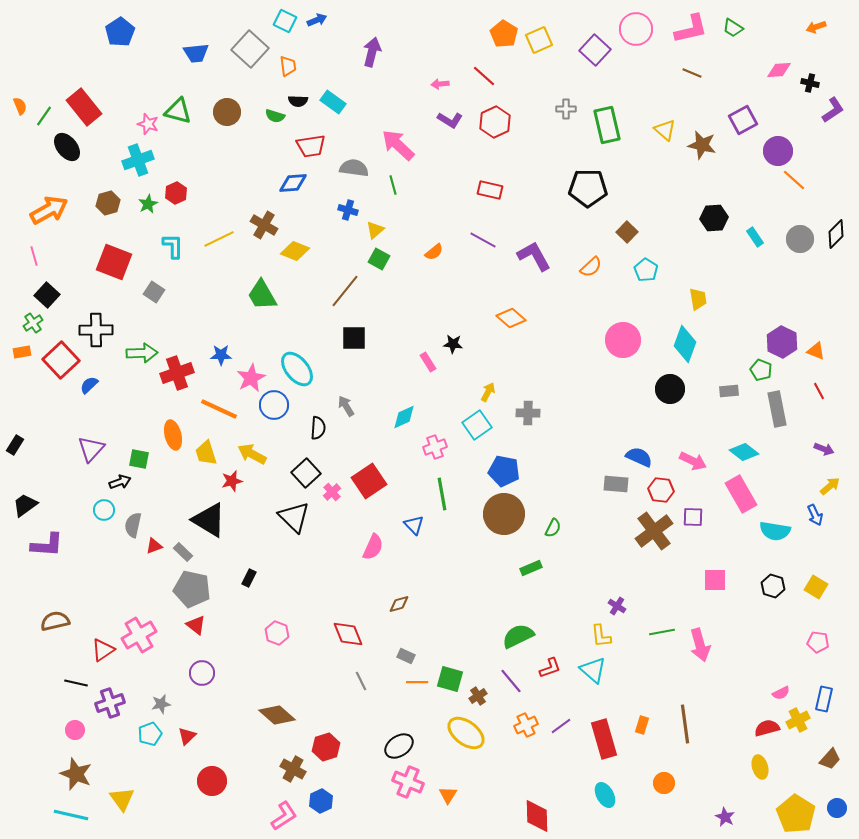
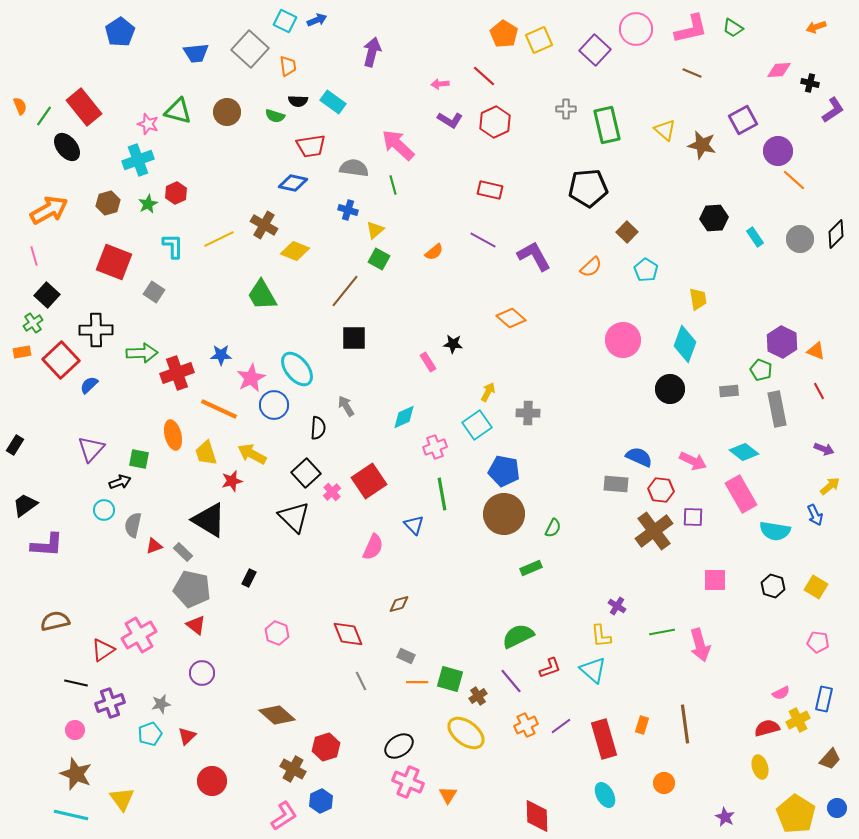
blue diamond at (293, 183): rotated 16 degrees clockwise
black pentagon at (588, 188): rotated 6 degrees counterclockwise
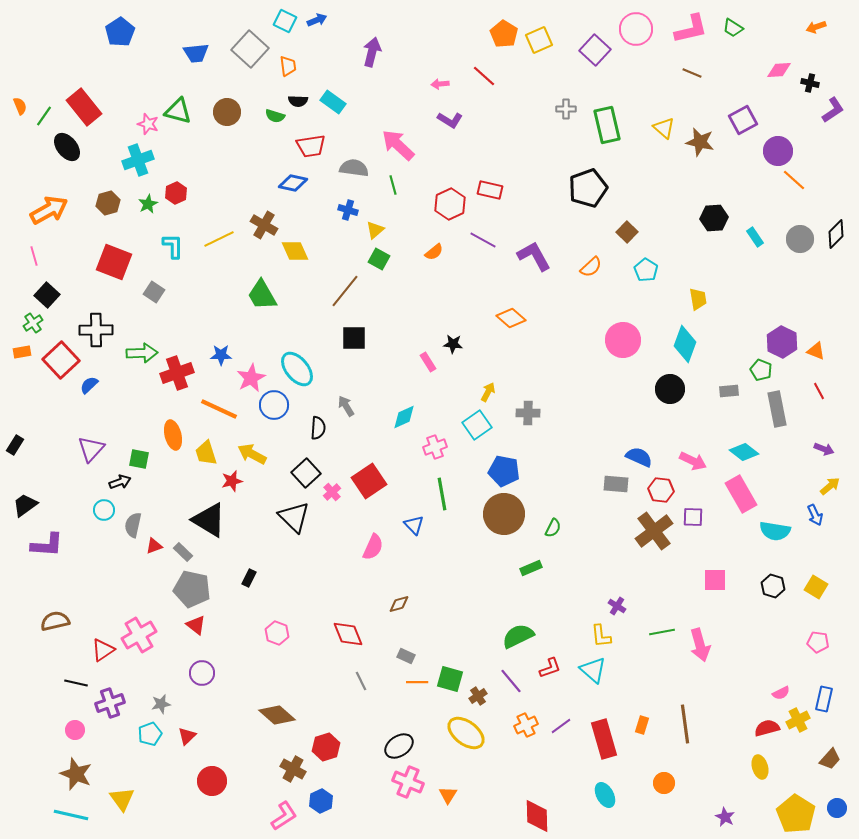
red hexagon at (495, 122): moved 45 px left, 82 px down
yellow triangle at (665, 130): moved 1 px left, 2 px up
brown star at (702, 145): moved 2 px left, 3 px up
black pentagon at (588, 188): rotated 15 degrees counterclockwise
yellow diamond at (295, 251): rotated 44 degrees clockwise
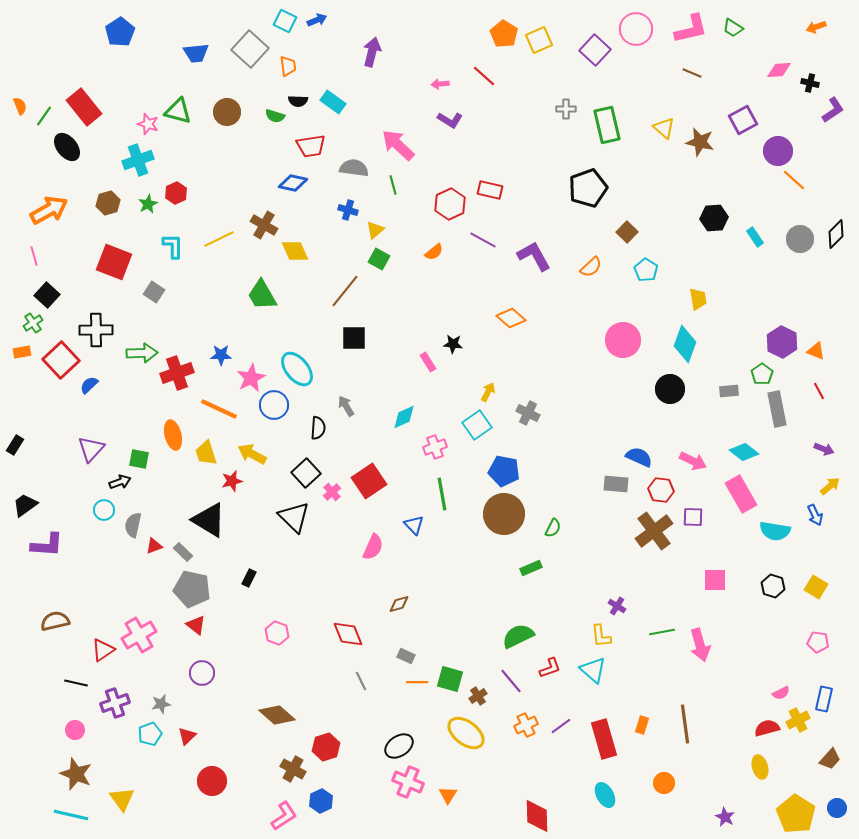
green pentagon at (761, 370): moved 1 px right, 4 px down; rotated 15 degrees clockwise
gray cross at (528, 413): rotated 25 degrees clockwise
purple cross at (110, 703): moved 5 px right
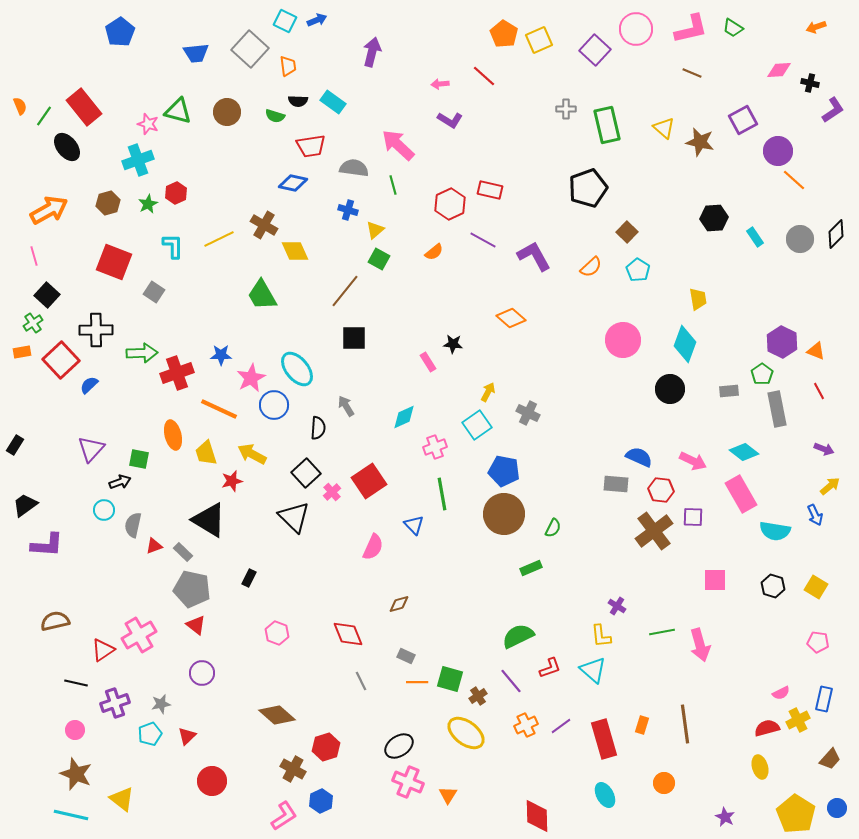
cyan pentagon at (646, 270): moved 8 px left
yellow triangle at (122, 799): rotated 16 degrees counterclockwise
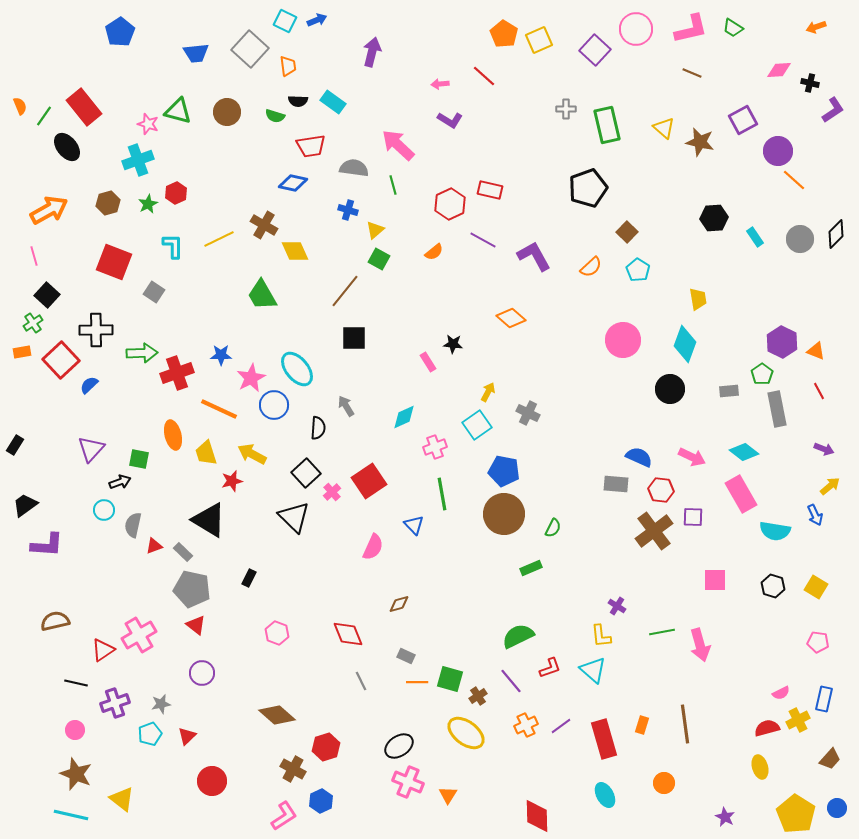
pink arrow at (693, 461): moved 1 px left, 4 px up
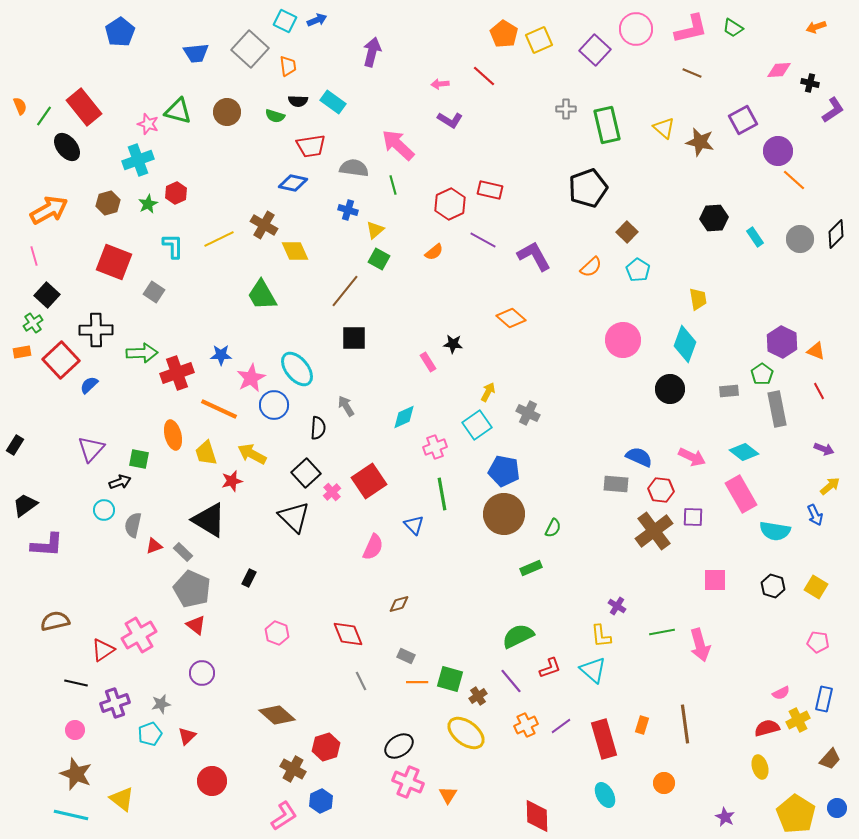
gray pentagon at (192, 589): rotated 12 degrees clockwise
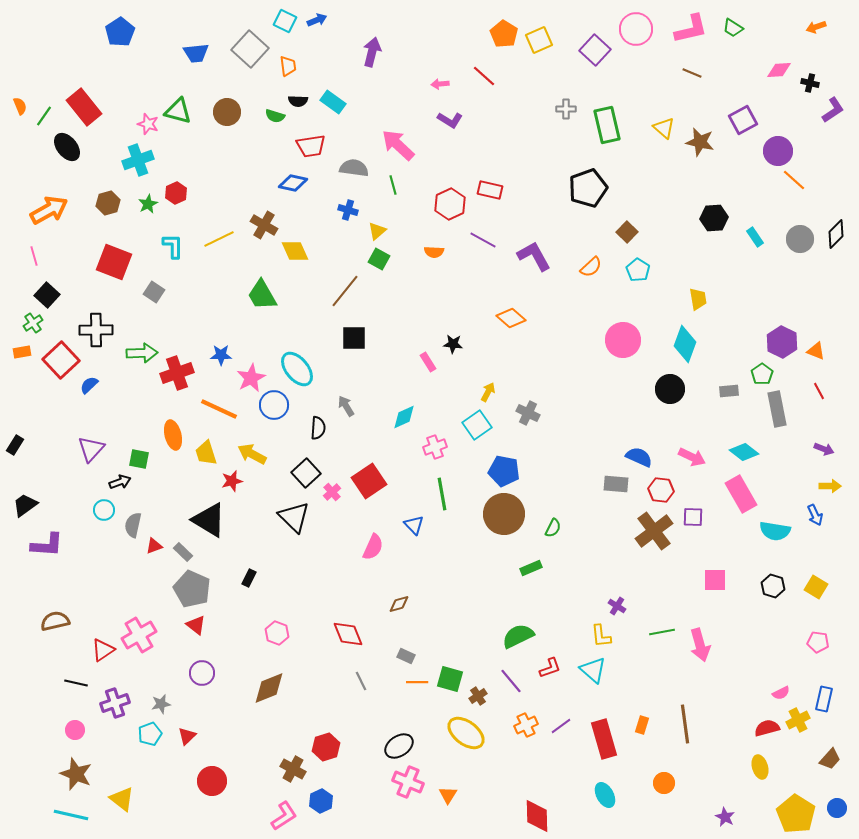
yellow triangle at (375, 230): moved 2 px right, 1 px down
orange semicircle at (434, 252): rotated 42 degrees clockwise
yellow arrow at (830, 486): rotated 40 degrees clockwise
brown diamond at (277, 715): moved 8 px left, 27 px up; rotated 63 degrees counterclockwise
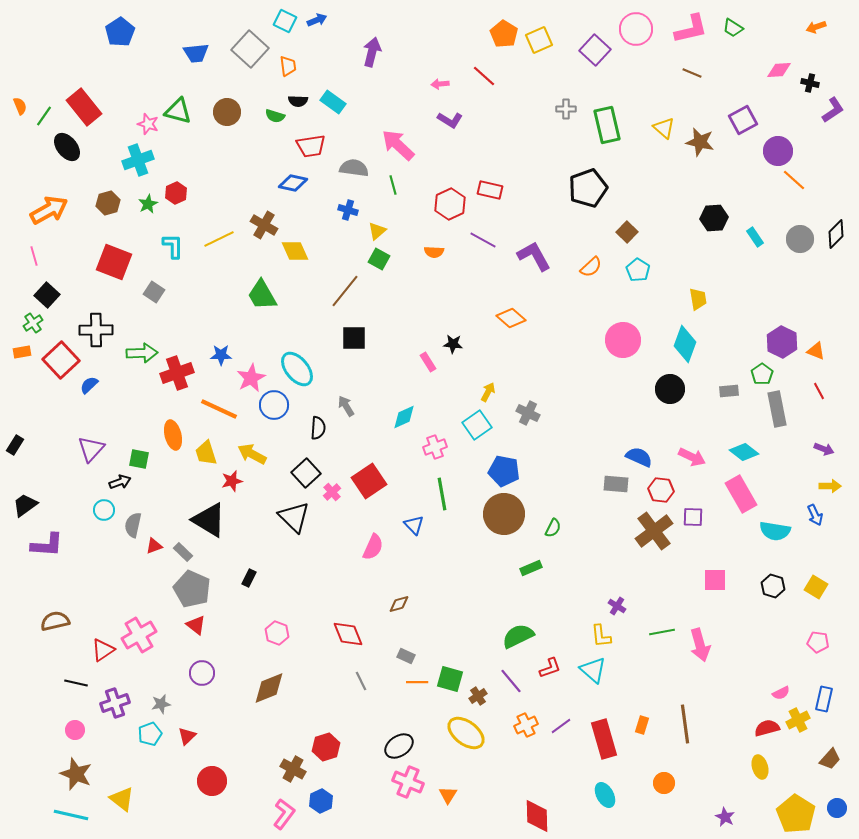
pink L-shape at (284, 816): moved 2 px up; rotated 20 degrees counterclockwise
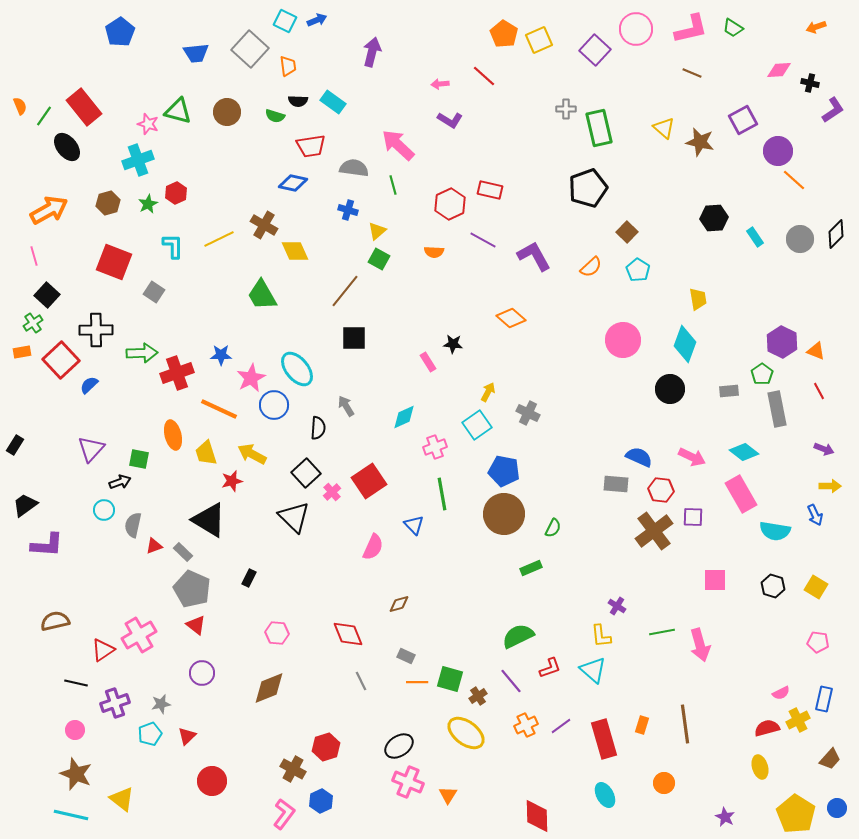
green rectangle at (607, 125): moved 8 px left, 3 px down
pink hexagon at (277, 633): rotated 15 degrees counterclockwise
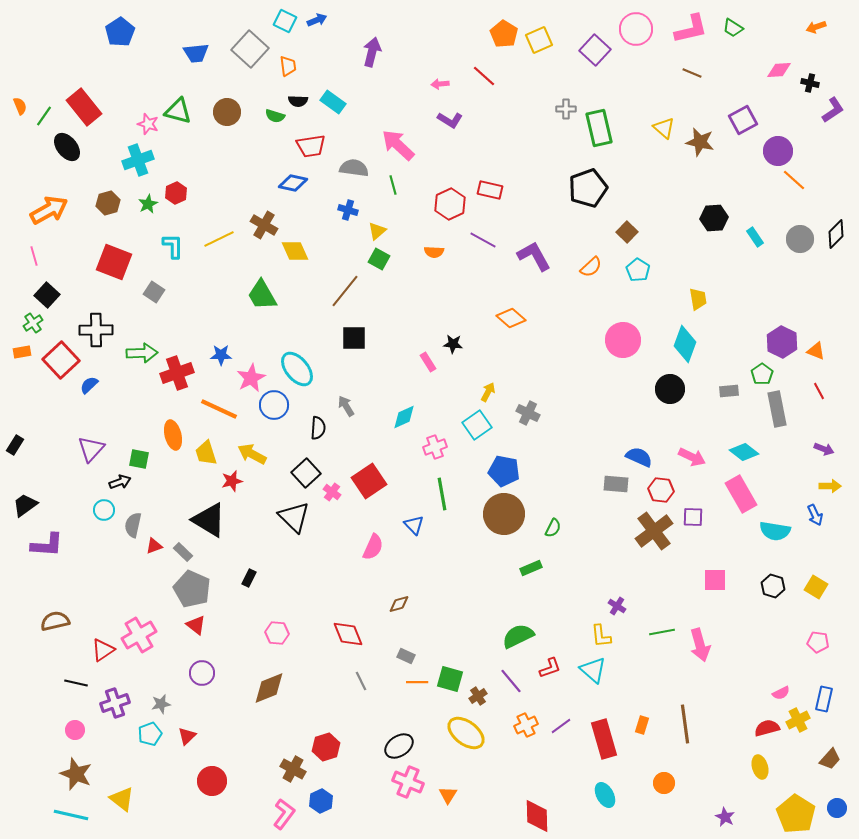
pink cross at (332, 492): rotated 12 degrees counterclockwise
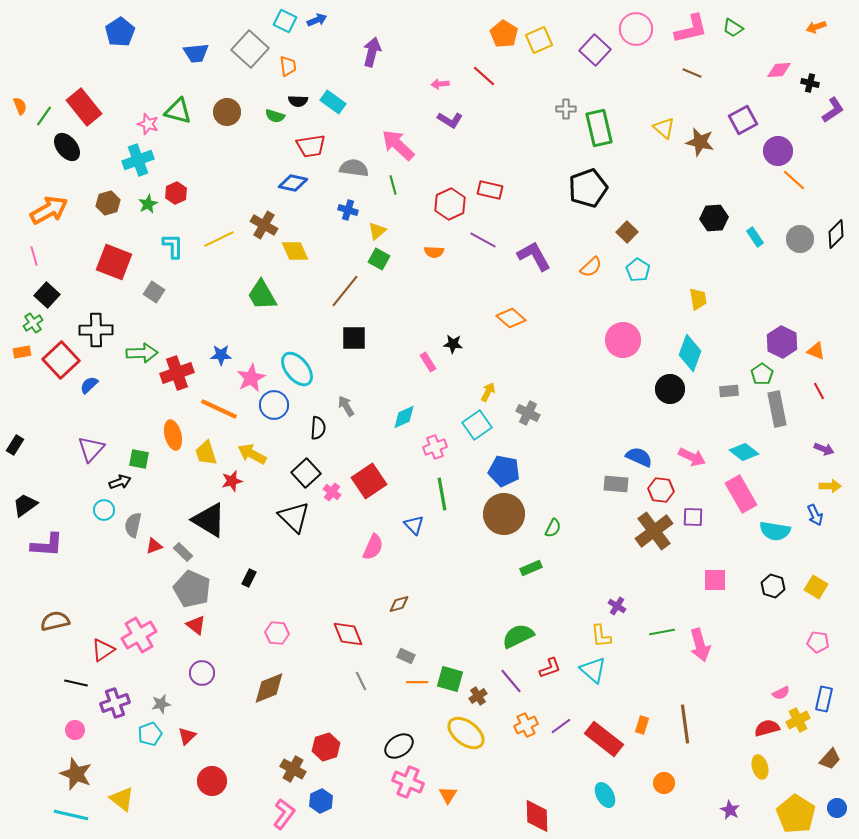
cyan diamond at (685, 344): moved 5 px right, 9 px down
red rectangle at (604, 739): rotated 36 degrees counterclockwise
purple star at (725, 817): moved 5 px right, 7 px up
